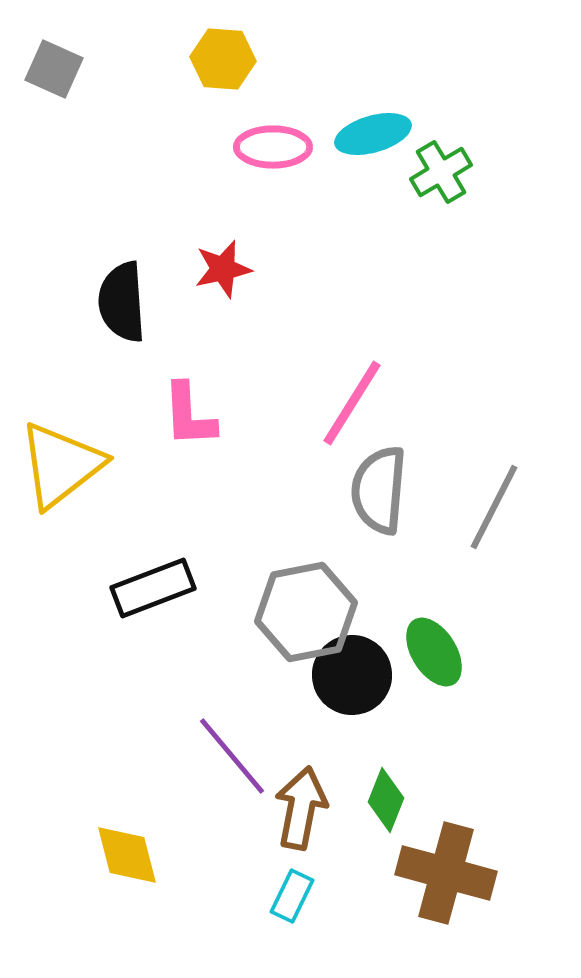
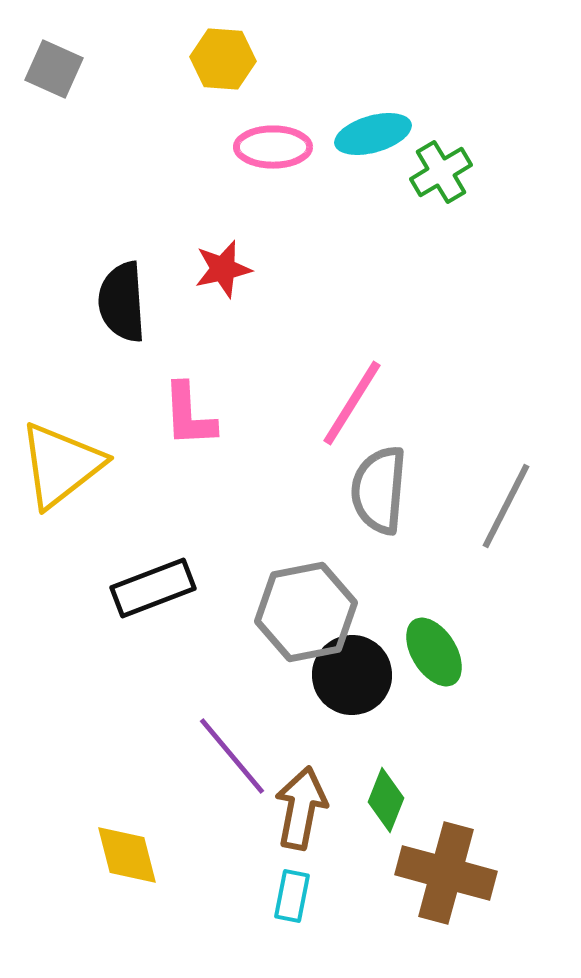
gray line: moved 12 px right, 1 px up
cyan rectangle: rotated 15 degrees counterclockwise
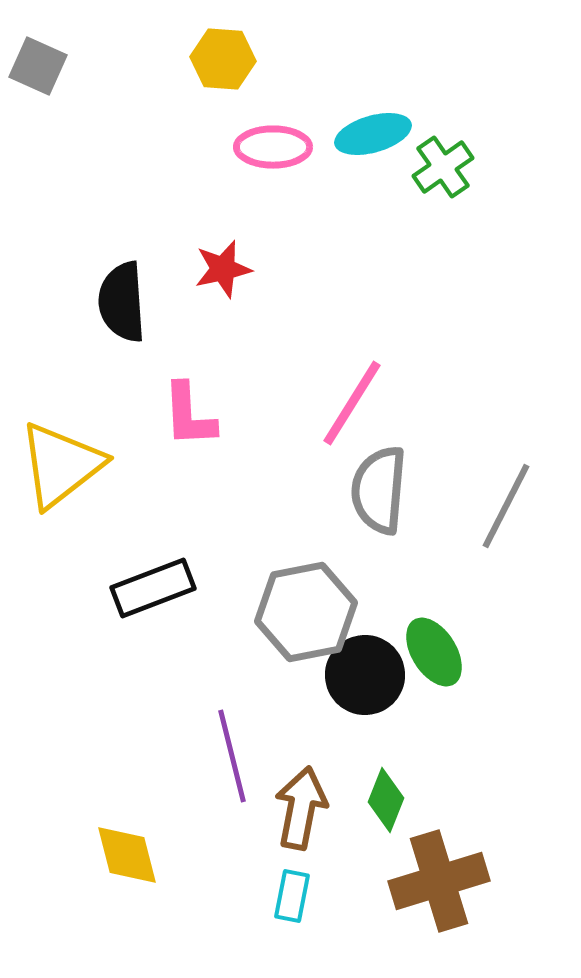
gray square: moved 16 px left, 3 px up
green cross: moved 2 px right, 5 px up; rotated 4 degrees counterclockwise
black circle: moved 13 px right
purple line: rotated 26 degrees clockwise
brown cross: moved 7 px left, 8 px down; rotated 32 degrees counterclockwise
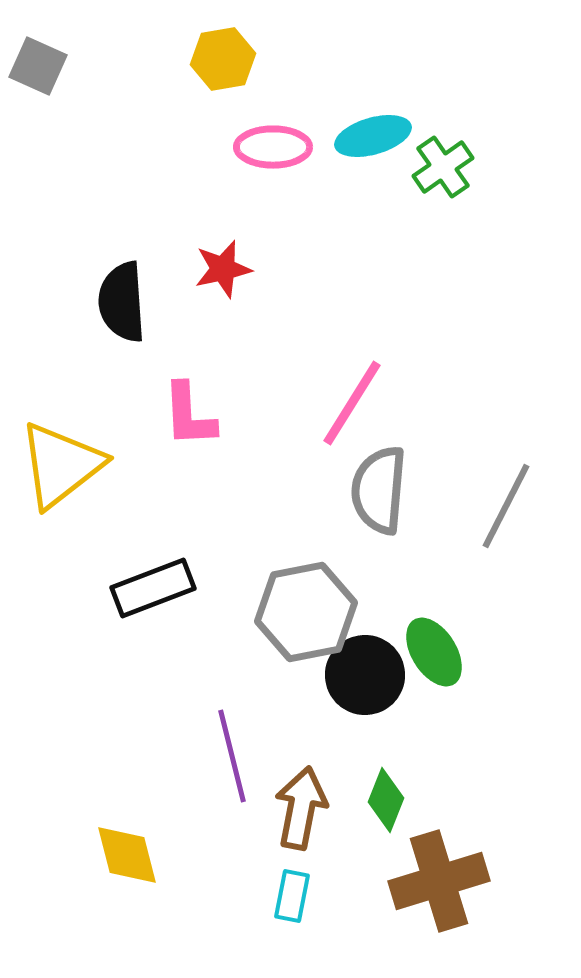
yellow hexagon: rotated 14 degrees counterclockwise
cyan ellipse: moved 2 px down
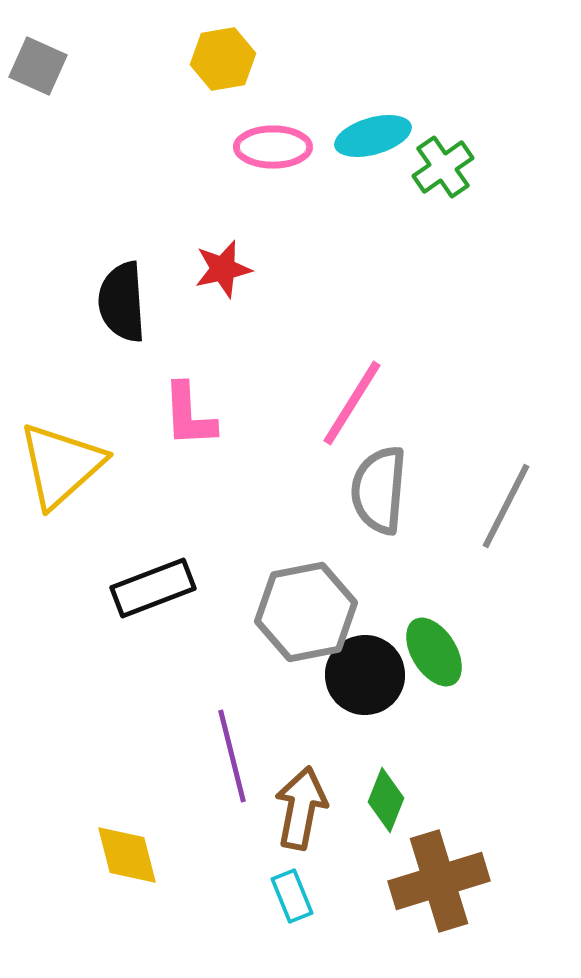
yellow triangle: rotated 4 degrees counterclockwise
cyan rectangle: rotated 33 degrees counterclockwise
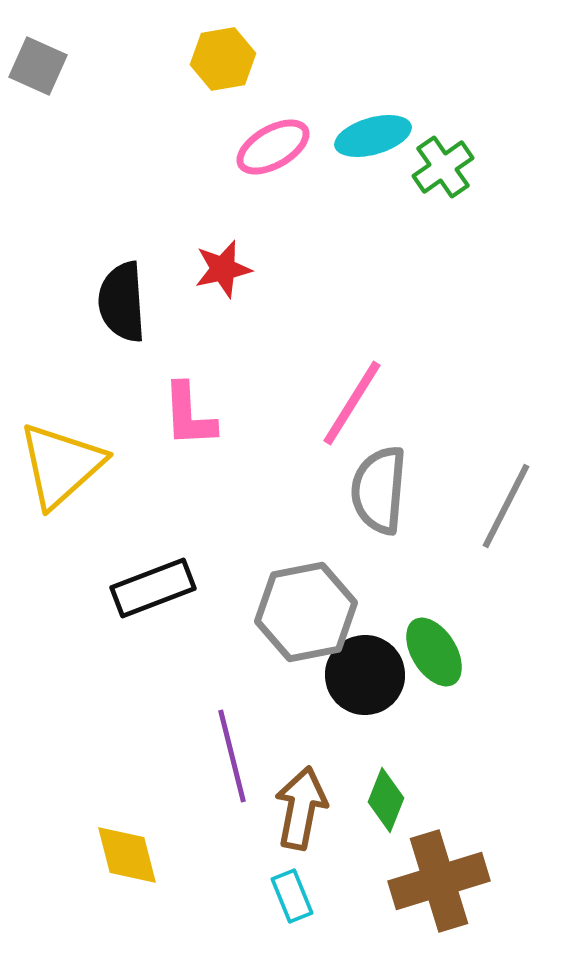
pink ellipse: rotated 30 degrees counterclockwise
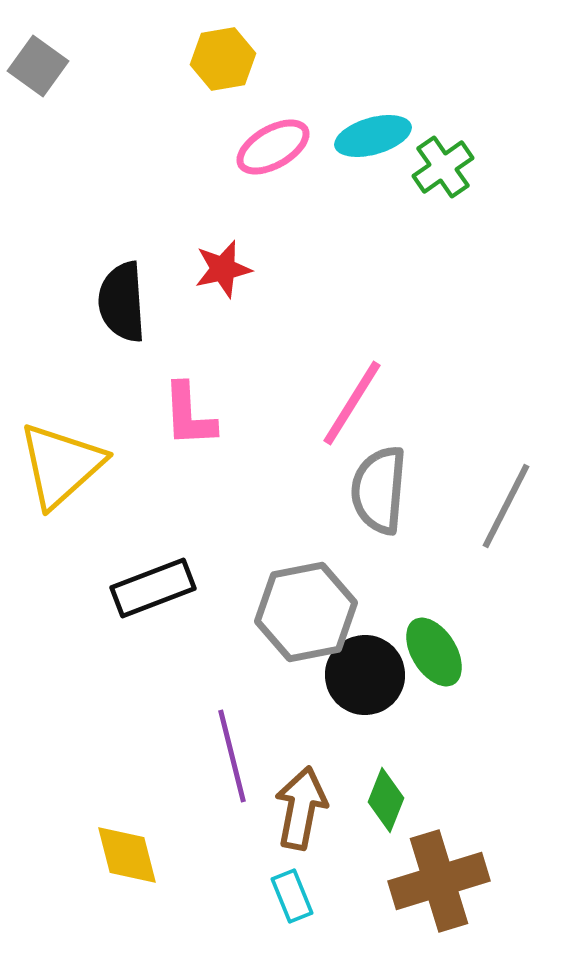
gray square: rotated 12 degrees clockwise
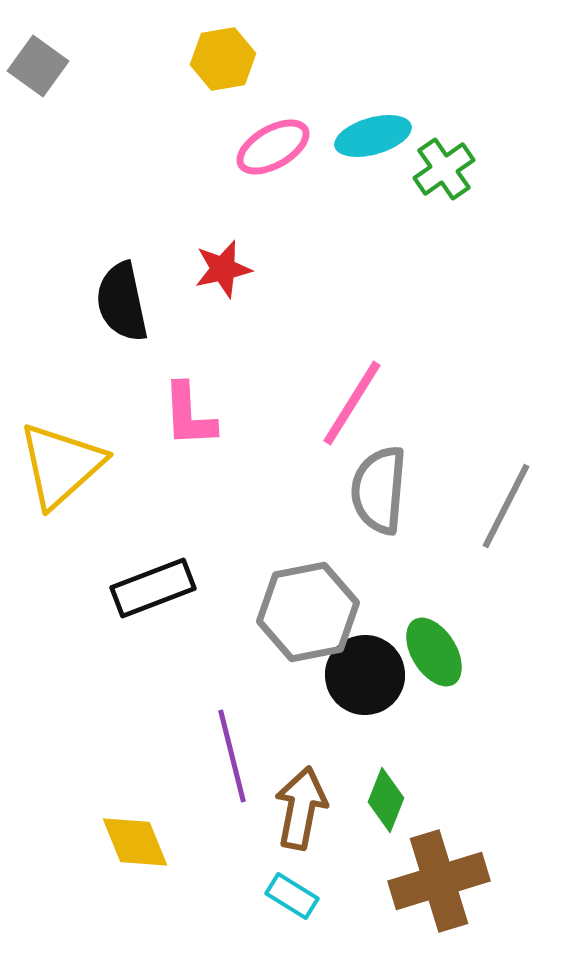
green cross: moved 1 px right, 2 px down
black semicircle: rotated 8 degrees counterclockwise
gray hexagon: moved 2 px right
yellow diamond: moved 8 px right, 13 px up; rotated 8 degrees counterclockwise
cyan rectangle: rotated 36 degrees counterclockwise
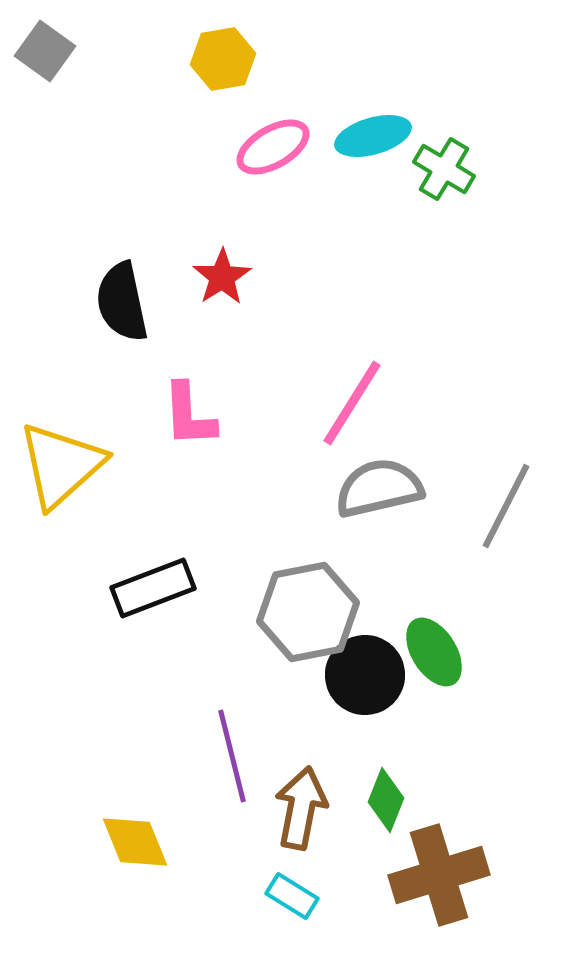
gray square: moved 7 px right, 15 px up
green cross: rotated 24 degrees counterclockwise
red star: moved 1 px left, 8 px down; rotated 20 degrees counterclockwise
gray semicircle: moved 2 px up; rotated 72 degrees clockwise
brown cross: moved 6 px up
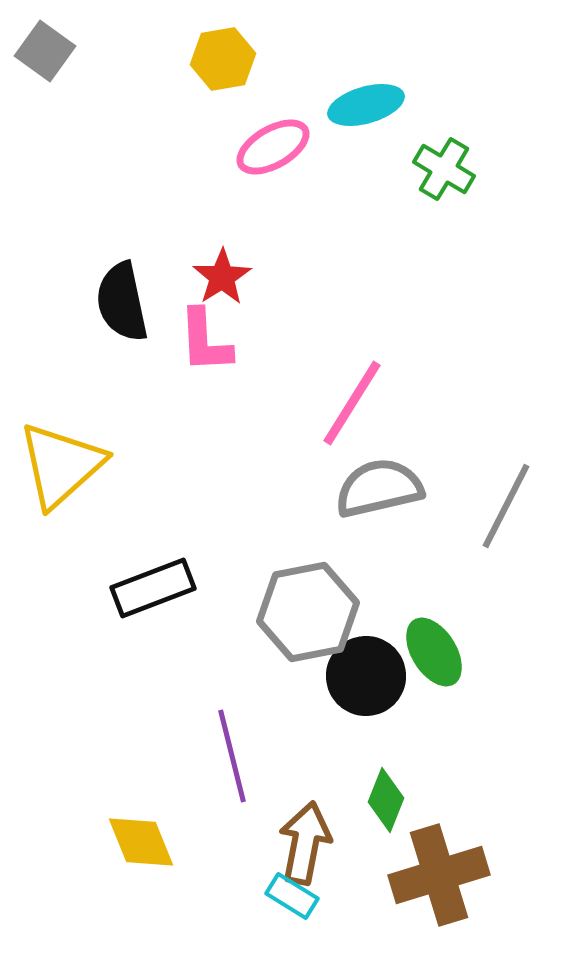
cyan ellipse: moved 7 px left, 31 px up
pink L-shape: moved 16 px right, 74 px up
black circle: moved 1 px right, 1 px down
brown arrow: moved 4 px right, 35 px down
yellow diamond: moved 6 px right
